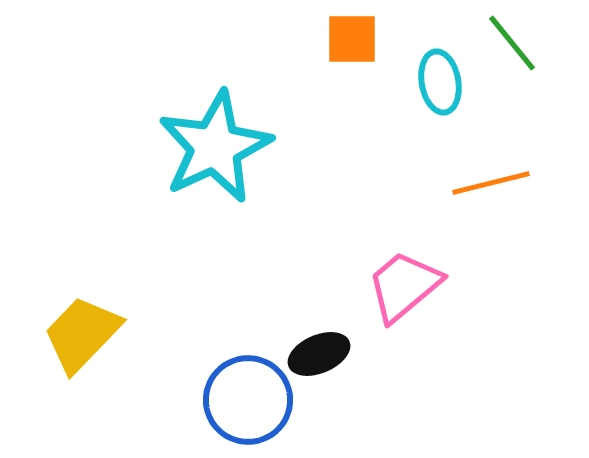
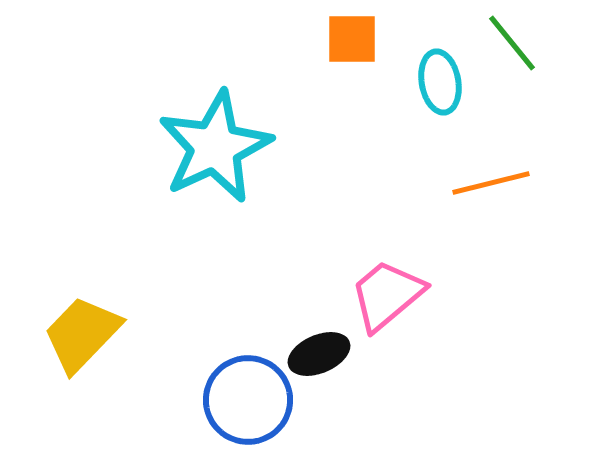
pink trapezoid: moved 17 px left, 9 px down
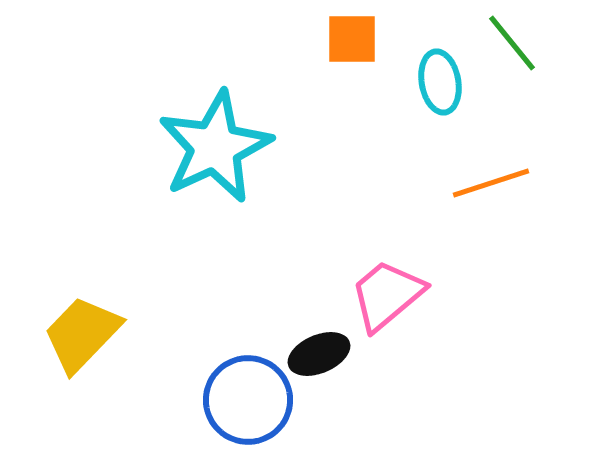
orange line: rotated 4 degrees counterclockwise
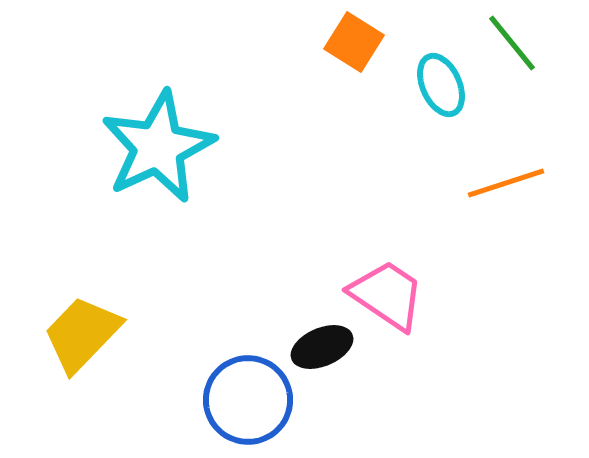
orange square: moved 2 px right, 3 px down; rotated 32 degrees clockwise
cyan ellipse: moved 1 px right, 3 px down; rotated 14 degrees counterclockwise
cyan star: moved 57 px left
orange line: moved 15 px right
pink trapezoid: rotated 74 degrees clockwise
black ellipse: moved 3 px right, 7 px up
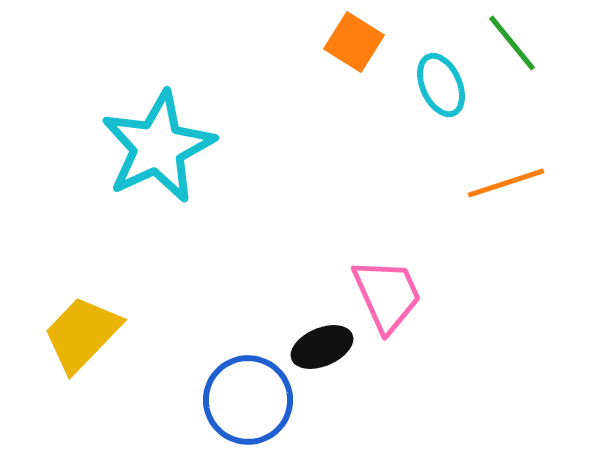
pink trapezoid: rotated 32 degrees clockwise
